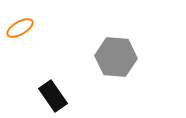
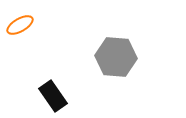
orange ellipse: moved 3 px up
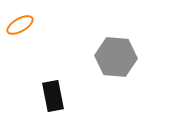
black rectangle: rotated 24 degrees clockwise
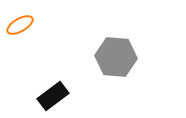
black rectangle: rotated 64 degrees clockwise
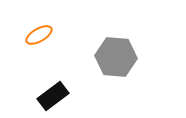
orange ellipse: moved 19 px right, 10 px down
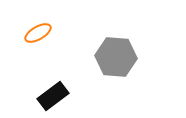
orange ellipse: moved 1 px left, 2 px up
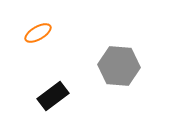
gray hexagon: moved 3 px right, 9 px down
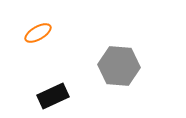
black rectangle: rotated 12 degrees clockwise
